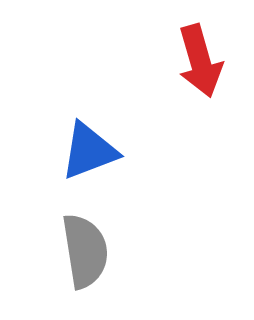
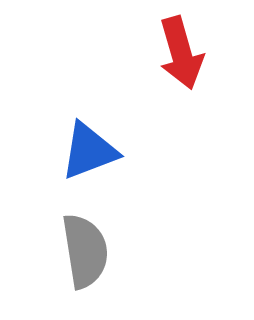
red arrow: moved 19 px left, 8 px up
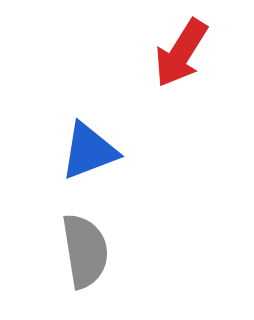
red arrow: rotated 48 degrees clockwise
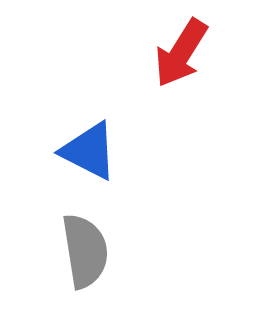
blue triangle: rotated 48 degrees clockwise
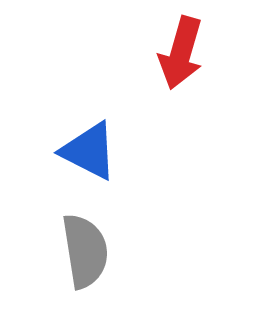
red arrow: rotated 16 degrees counterclockwise
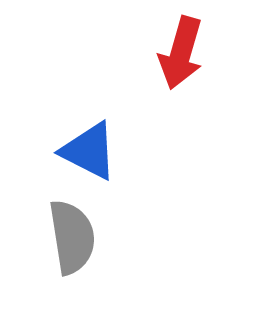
gray semicircle: moved 13 px left, 14 px up
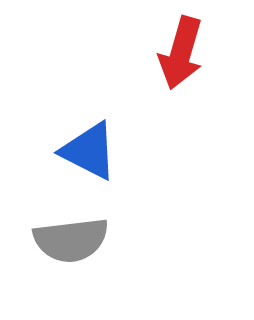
gray semicircle: moved 1 px left, 3 px down; rotated 92 degrees clockwise
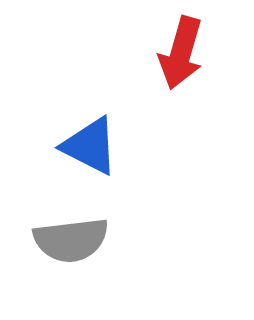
blue triangle: moved 1 px right, 5 px up
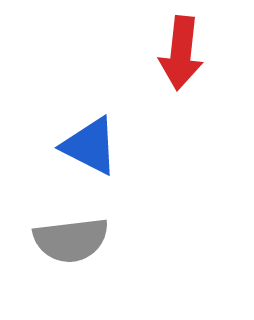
red arrow: rotated 10 degrees counterclockwise
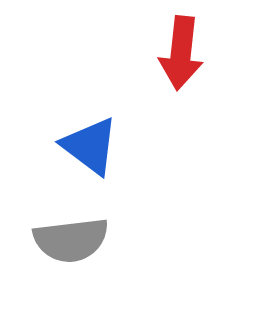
blue triangle: rotated 10 degrees clockwise
